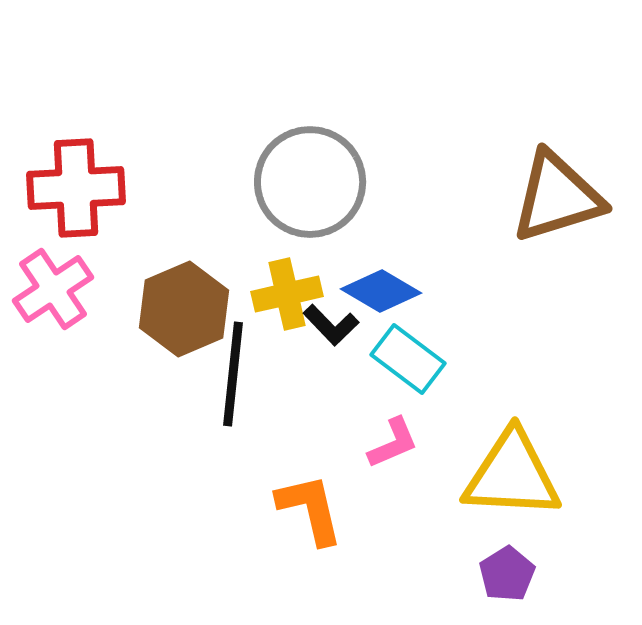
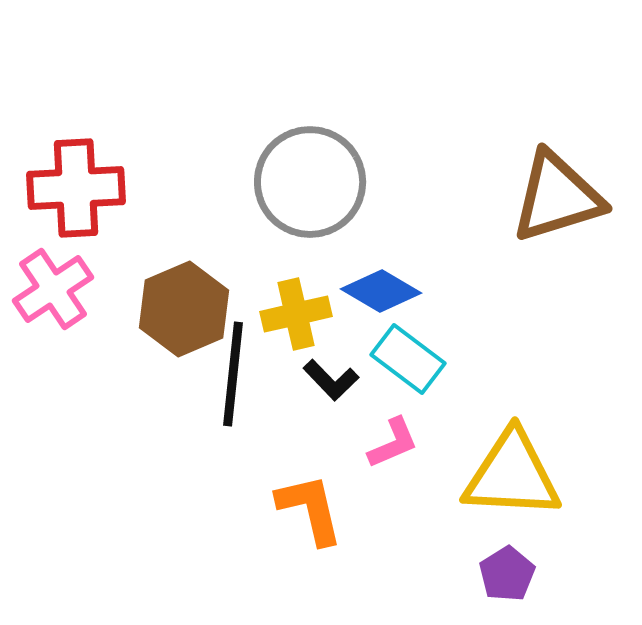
yellow cross: moved 9 px right, 20 px down
black L-shape: moved 55 px down
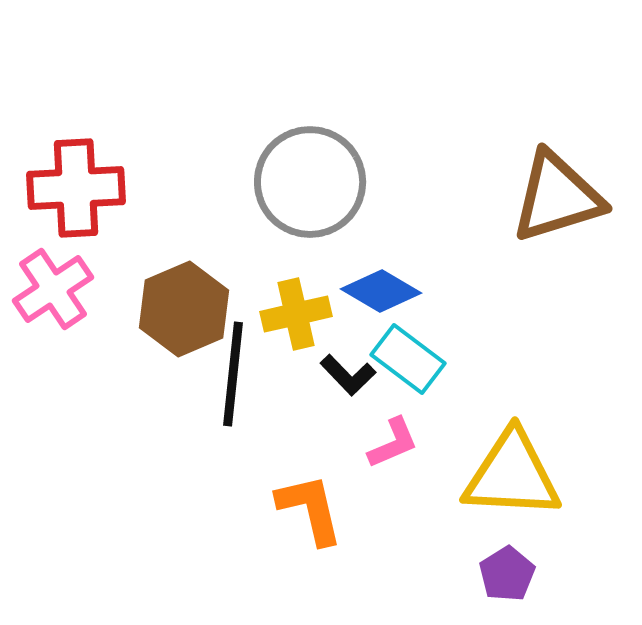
black L-shape: moved 17 px right, 5 px up
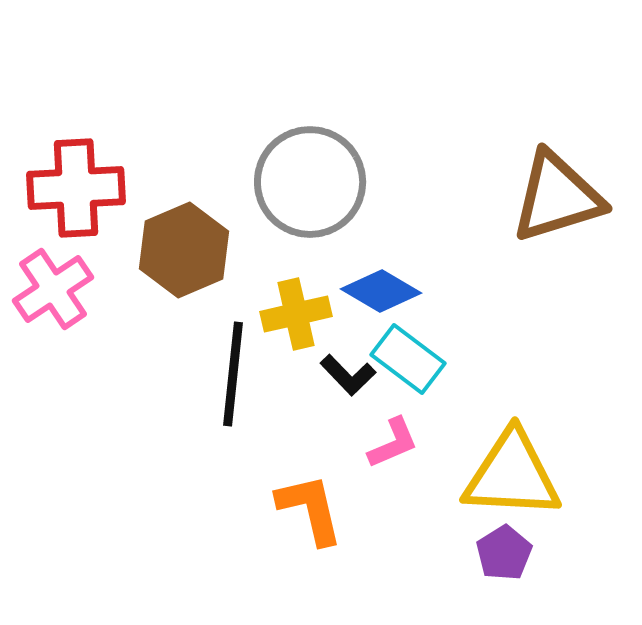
brown hexagon: moved 59 px up
purple pentagon: moved 3 px left, 21 px up
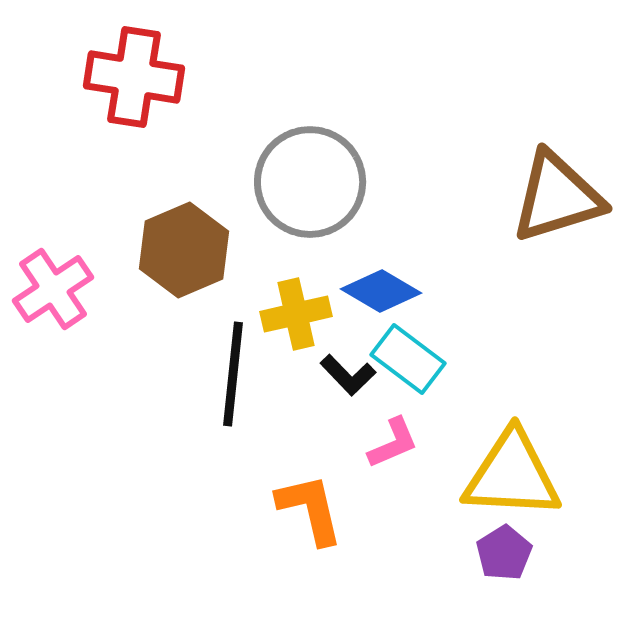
red cross: moved 58 px right, 111 px up; rotated 12 degrees clockwise
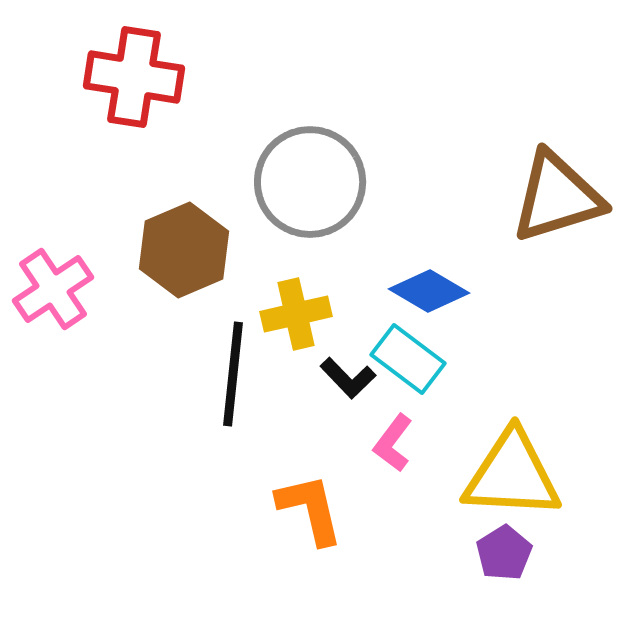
blue diamond: moved 48 px right
black L-shape: moved 3 px down
pink L-shape: rotated 150 degrees clockwise
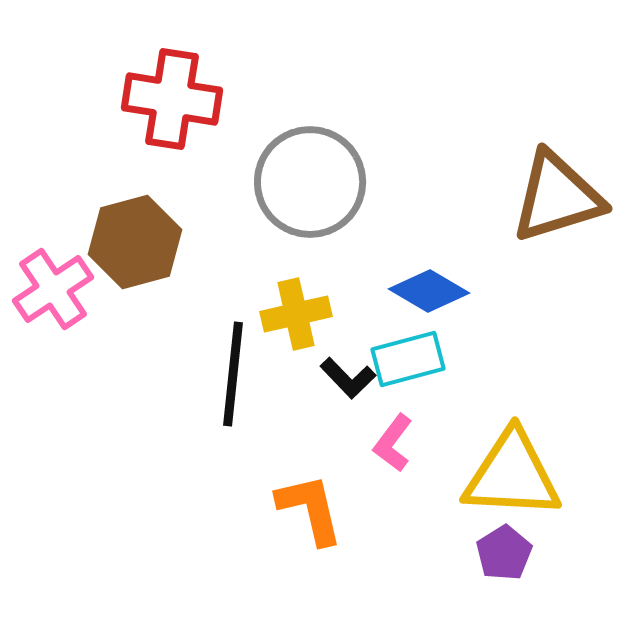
red cross: moved 38 px right, 22 px down
brown hexagon: moved 49 px left, 8 px up; rotated 8 degrees clockwise
cyan rectangle: rotated 52 degrees counterclockwise
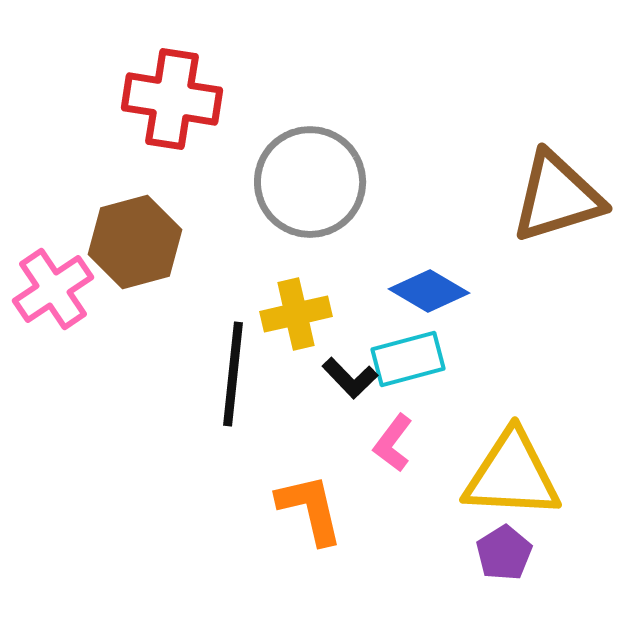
black L-shape: moved 2 px right
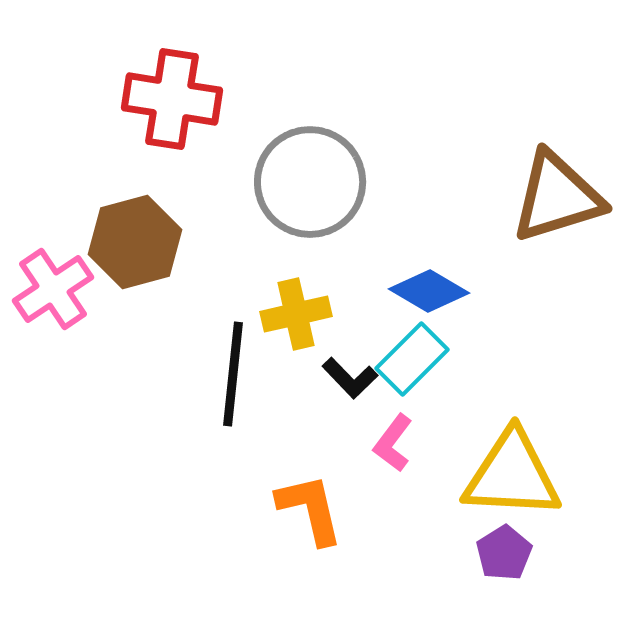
cyan rectangle: moved 4 px right; rotated 30 degrees counterclockwise
